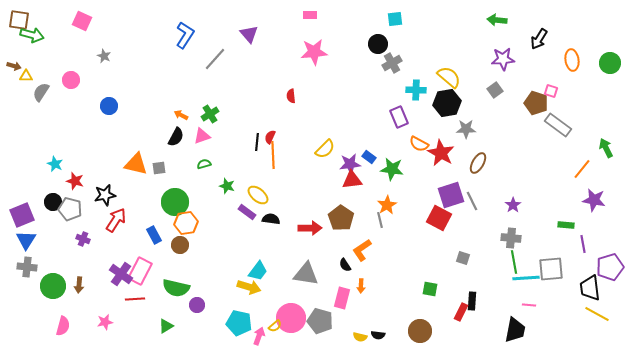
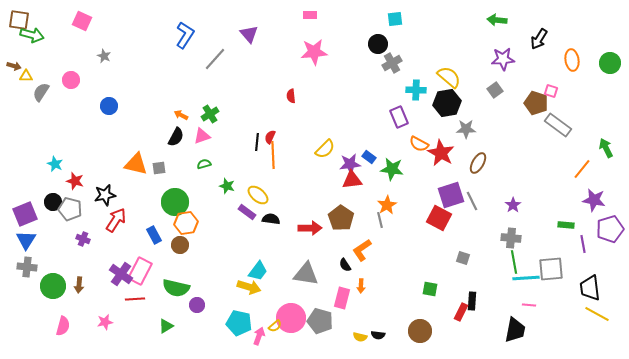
purple square at (22, 215): moved 3 px right, 1 px up
purple pentagon at (610, 267): moved 38 px up
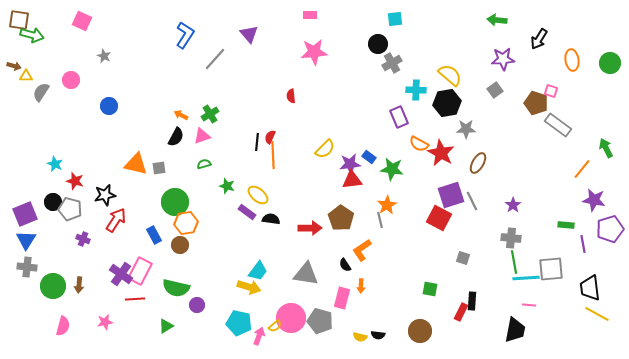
yellow semicircle at (449, 77): moved 1 px right, 2 px up
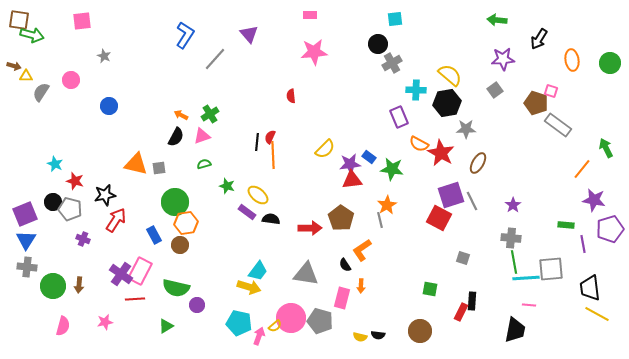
pink square at (82, 21): rotated 30 degrees counterclockwise
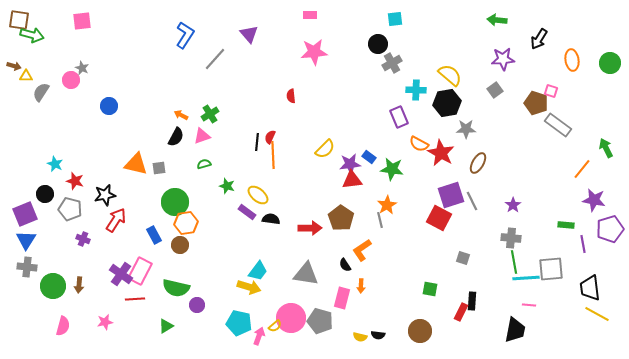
gray star at (104, 56): moved 22 px left, 12 px down
black circle at (53, 202): moved 8 px left, 8 px up
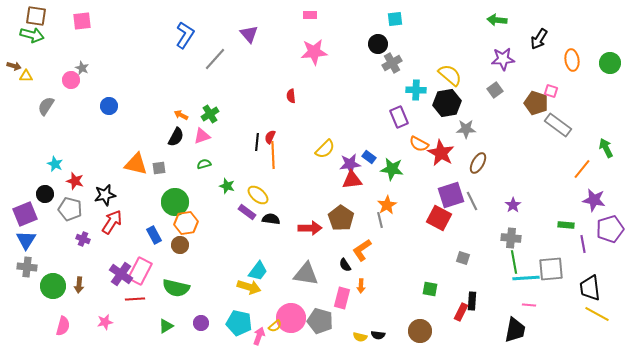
brown square at (19, 20): moved 17 px right, 4 px up
gray semicircle at (41, 92): moved 5 px right, 14 px down
red arrow at (116, 220): moved 4 px left, 2 px down
purple circle at (197, 305): moved 4 px right, 18 px down
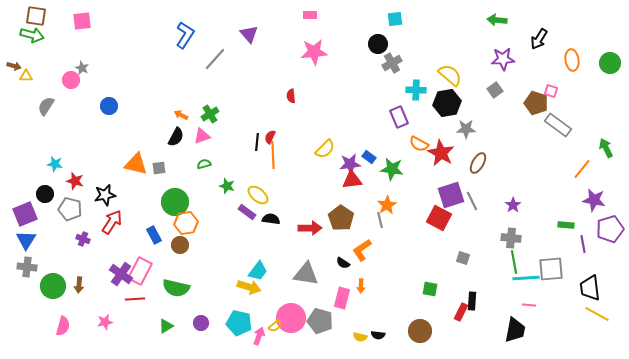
cyan star at (55, 164): rotated 14 degrees counterclockwise
black semicircle at (345, 265): moved 2 px left, 2 px up; rotated 24 degrees counterclockwise
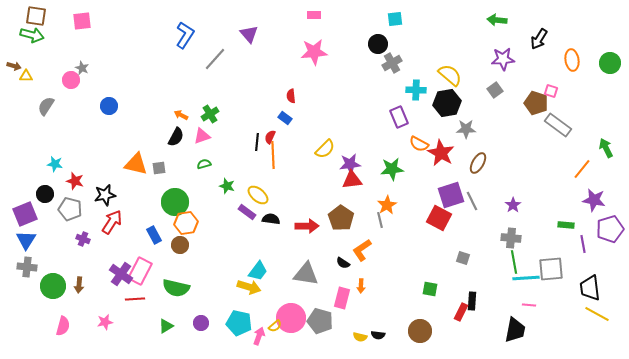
pink rectangle at (310, 15): moved 4 px right
blue rectangle at (369, 157): moved 84 px left, 39 px up
green star at (392, 169): rotated 15 degrees counterclockwise
red arrow at (310, 228): moved 3 px left, 2 px up
